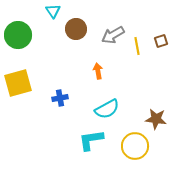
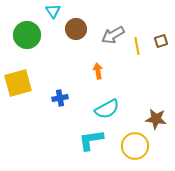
green circle: moved 9 px right
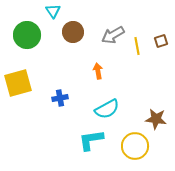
brown circle: moved 3 px left, 3 px down
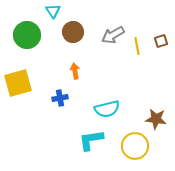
orange arrow: moved 23 px left
cyan semicircle: rotated 15 degrees clockwise
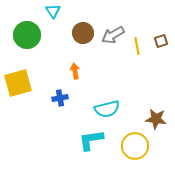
brown circle: moved 10 px right, 1 px down
